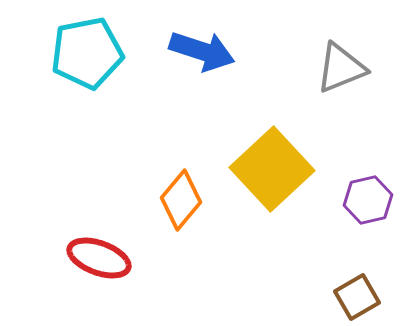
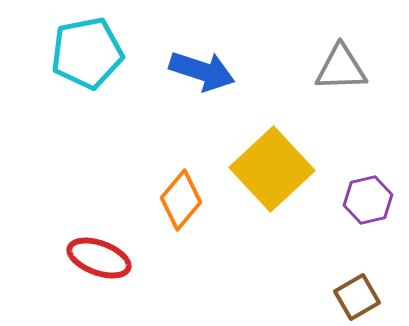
blue arrow: moved 20 px down
gray triangle: rotated 20 degrees clockwise
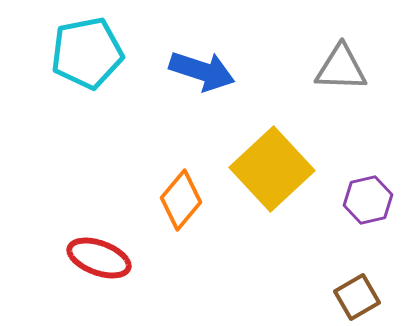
gray triangle: rotated 4 degrees clockwise
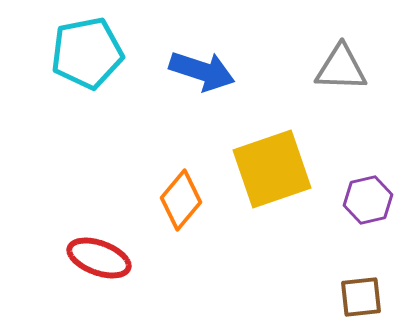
yellow square: rotated 24 degrees clockwise
brown square: moved 4 px right; rotated 24 degrees clockwise
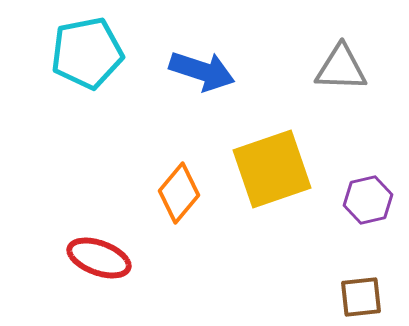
orange diamond: moved 2 px left, 7 px up
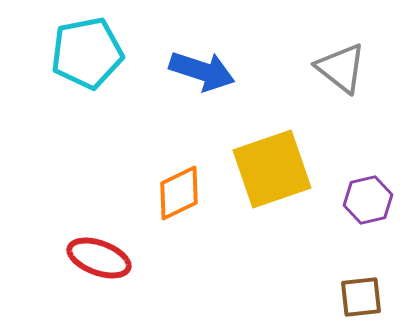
gray triangle: rotated 36 degrees clockwise
orange diamond: rotated 24 degrees clockwise
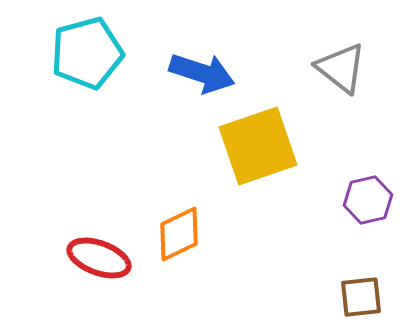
cyan pentagon: rotated 4 degrees counterclockwise
blue arrow: moved 2 px down
yellow square: moved 14 px left, 23 px up
orange diamond: moved 41 px down
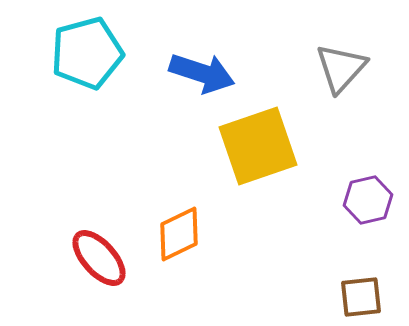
gray triangle: rotated 34 degrees clockwise
red ellipse: rotated 28 degrees clockwise
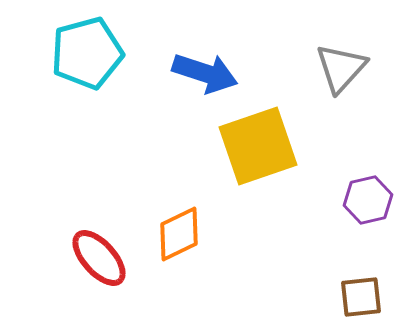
blue arrow: moved 3 px right
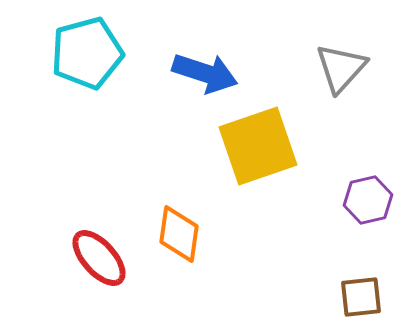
orange diamond: rotated 56 degrees counterclockwise
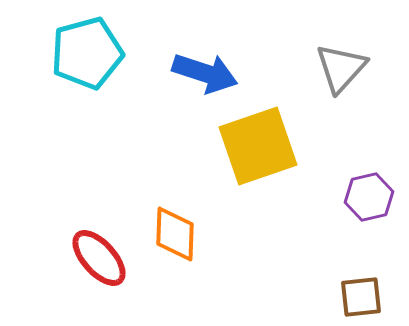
purple hexagon: moved 1 px right, 3 px up
orange diamond: moved 4 px left; rotated 6 degrees counterclockwise
